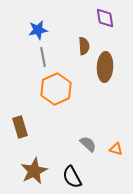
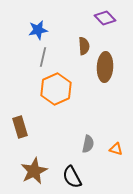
purple diamond: rotated 35 degrees counterclockwise
gray line: rotated 24 degrees clockwise
gray semicircle: rotated 60 degrees clockwise
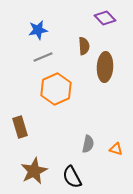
gray line: rotated 54 degrees clockwise
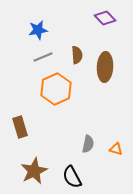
brown semicircle: moved 7 px left, 9 px down
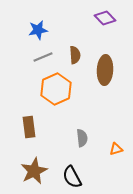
brown semicircle: moved 2 px left
brown ellipse: moved 3 px down
brown rectangle: moved 9 px right; rotated 10 degrees clockwise
gray semicircle: moved 6 px left, 6 px up; rotated 18 degrees counterclockwise
orange triangle: rotated 32 degrees counterclockwise
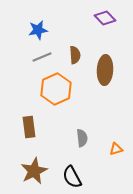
gray line: moved 1 px left
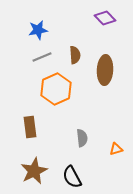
brown rectangle: moved 1 px right
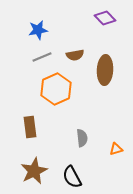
brown semicircle: rotated 84 degrees clockwise
